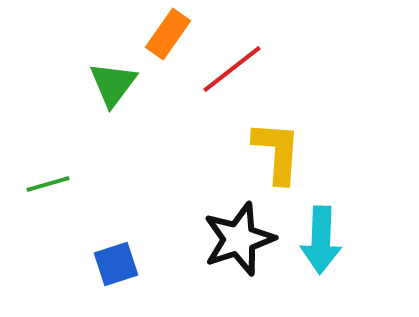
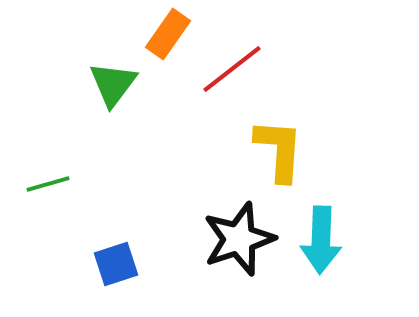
yellow L-shape: moved 2 px right, 2 px up
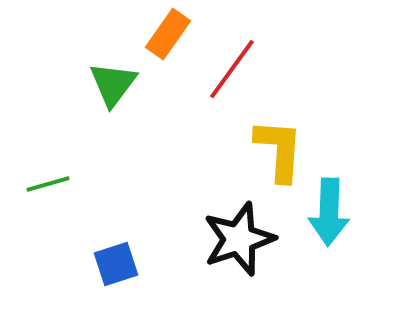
red line: rotated 16 degrees counterclockwise
cyan arrow: moved 8 px right, 28 px up
